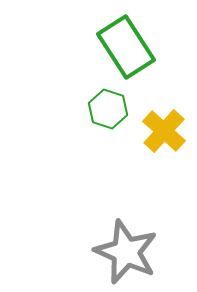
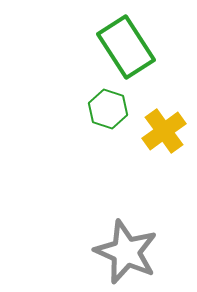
yellow cross: rotated 12 degrees clockwise
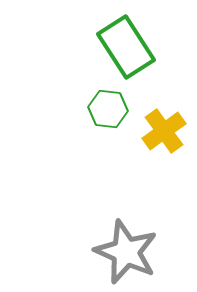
green hexagon: rotated 12 degrees counterclockwise
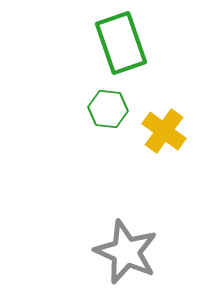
green rectangle: moved 5 px left, 4 px up; rotated 14 degrees clockwise
yellow cross: rotated 18 degrees counterclockwise
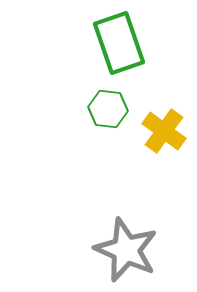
green rectangle: moved 2 px left
gray star: moved 2 px up
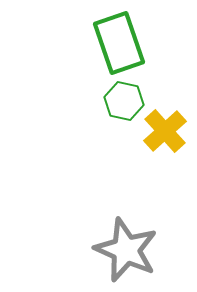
green hexagon: moved 16 px right, 8 px up; rotated 6 degrees clockwise
yellow cross: moved 1 px right; rotated 12 degrees clockwise
